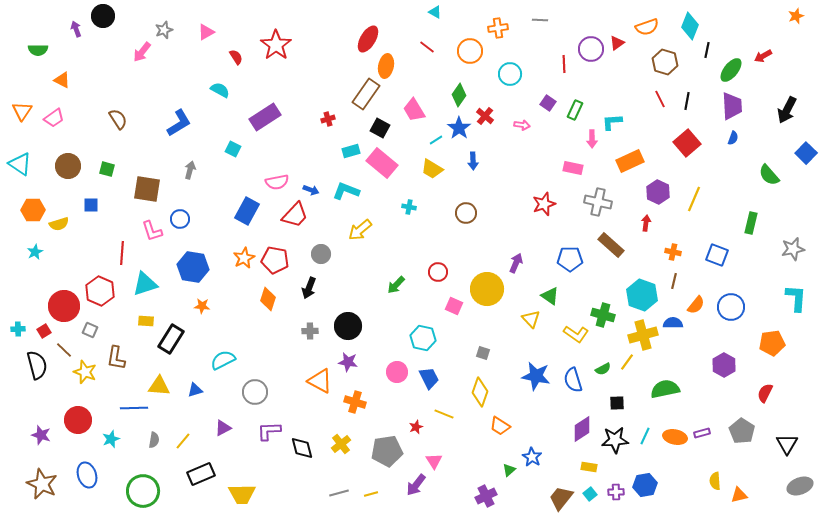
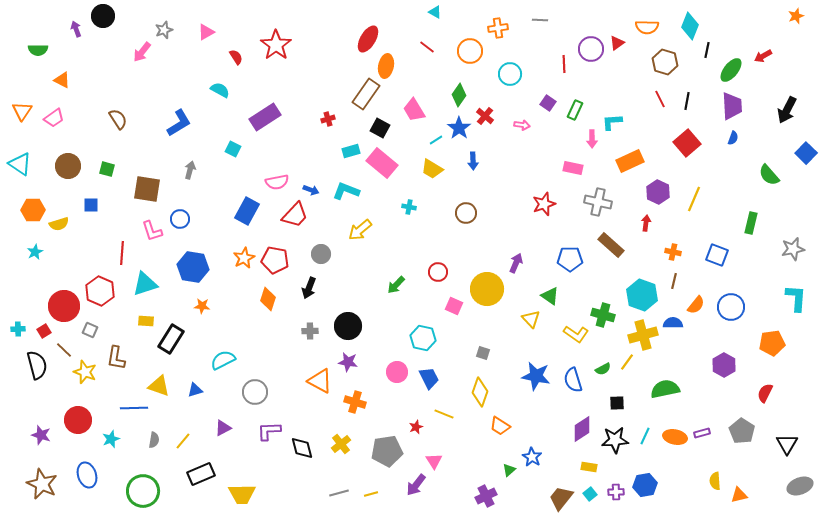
orange semicircle at (647, 27): rotated 20 degrees clockwise
yellow triangle at (159, 386): rotated 15 degrees clockwise
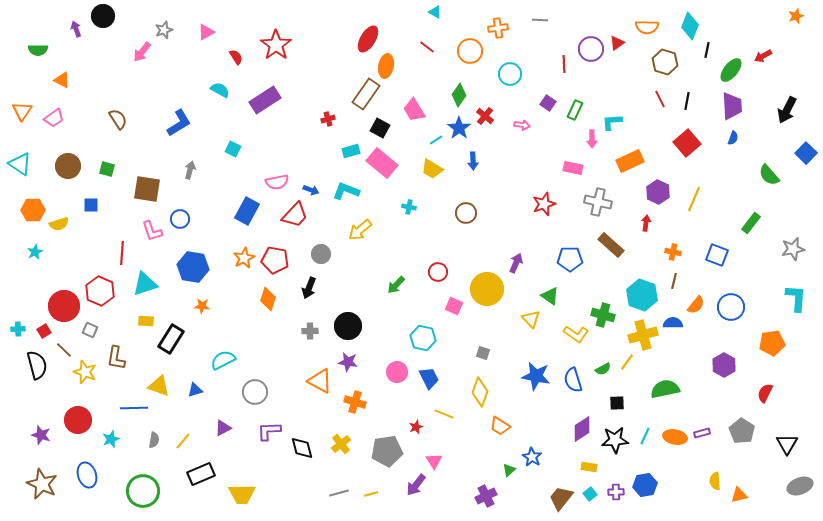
purple rectangle at (265, 117): moved 17 px up
green rectangle at (751, 223): rotated 25 degrees clockwise
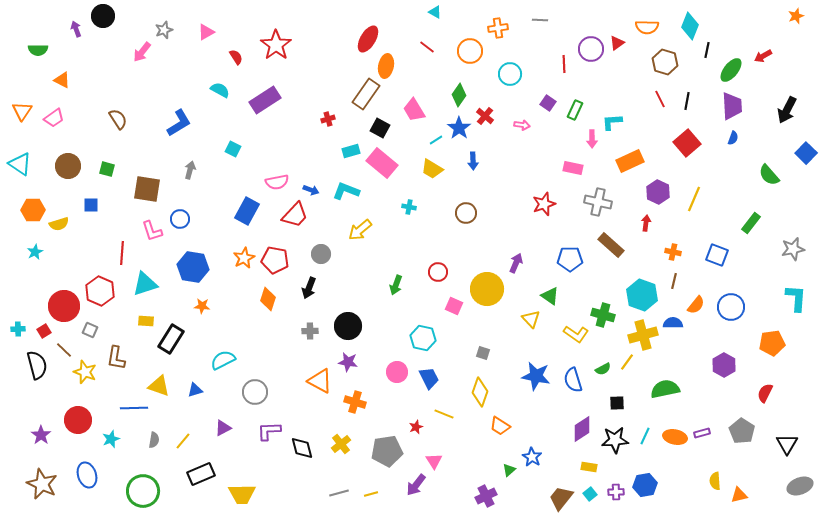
green arrow at (396, 285): rotated 24 degrees counterclockwise
purple star at (41, 435): rotated 18 degrees clockwise
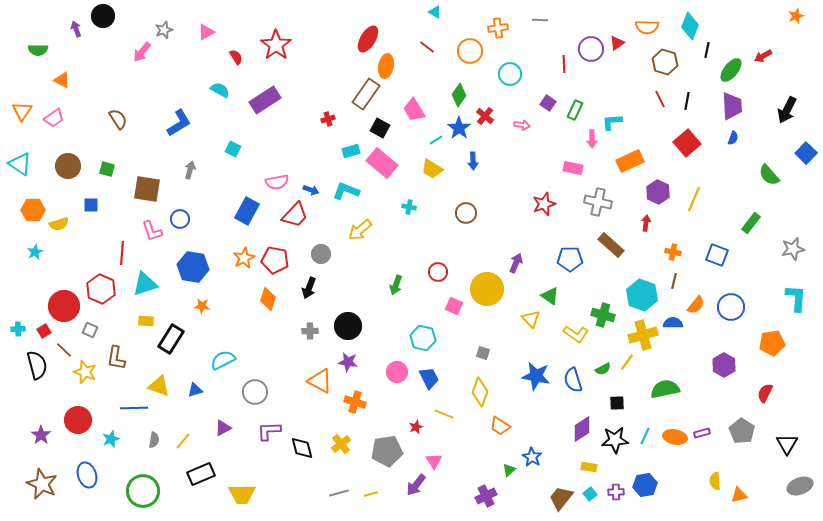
red hexagon at (100, 291): moved 1 px right, 2 px up
